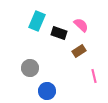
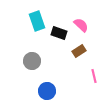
cyan rectangle: rotated 42 degrees counterclockwise
gray circle: moved 2 px right, 7 px up
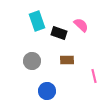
brown rectangle: moved 12 px left, 9 px down; rotated 32 degrees clockwise
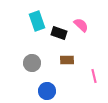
gray circle: moved 2 px down
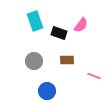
cyan rectangle: moved 2 px left
pink semicircle: rotated 84 degrees clockwise
gray circle: moved 2 px right, 2 px up
pink line: rotated 56 degrees counterclockwise
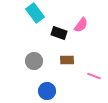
cyan rectangle: moved 8 px up; rotated 18 degrees counterclockwise
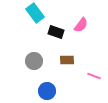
black rectangle: moved 3 px left, 1 px up
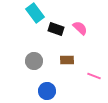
pink semicircle: moved 1 px left, 3 px down; rotated 84 degrees counterclockwise
black rectangle: moved 3 px up
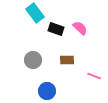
gray circle: moved 1 px left, 1 px up
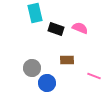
cyan rectangle: rotated 24 degrees clockwise
pink semicircle: rotated 21 degrees counterclockwise
gray circle: moved 1 px left, 8 px down
blue circle: moved 8 px up
